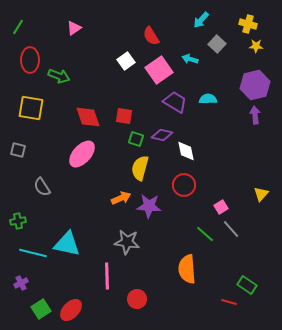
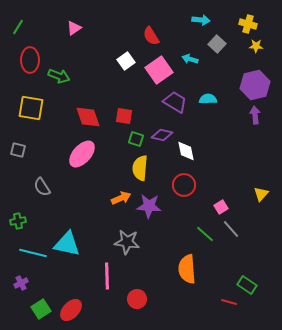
cyan arrow at (201, 20): rotated 126 degrees counterclockwise
yellow semicircle at (140, 168): rotated 10 degrees counterclockwise
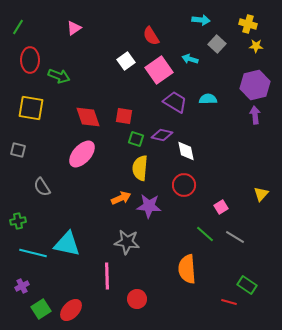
gray line at (231, 229): moved 4 px right, 8 px down; rotated 18 degrees counterclockwise
purple cross at (21, 283): moved 1 px right, 3 px down
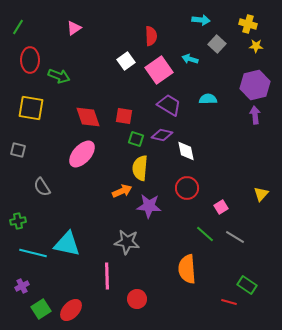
red semicircle at (151, 36): rotated 150 degrees counterclockwise
purple trapezoid at (175, 102): moved 6 px left, 3 px down
red circle at (184, 185): moved 3 px right, 3 px down
orange arrow at (121, 198): moved 1 px right, 7 px up
